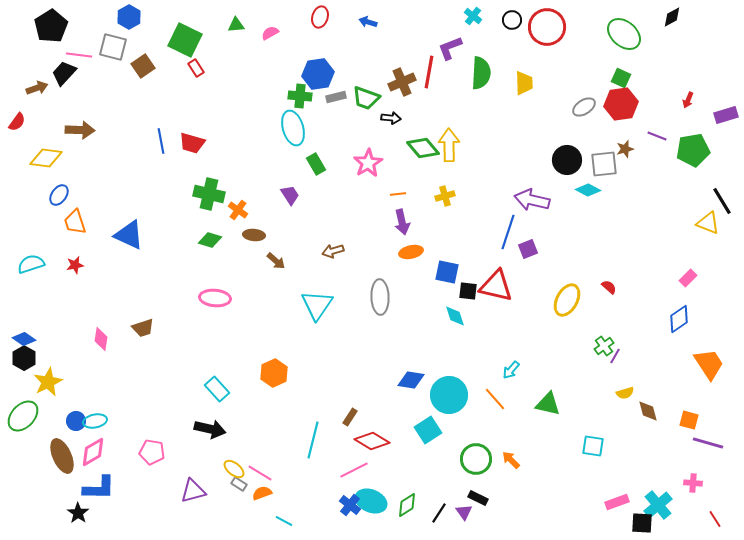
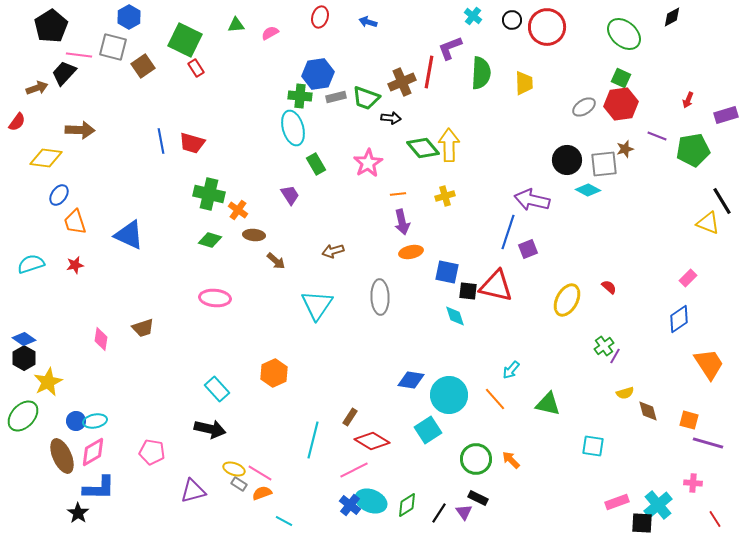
yellow ellipse at (234, 469): rotated 20 degrees counterclockwise
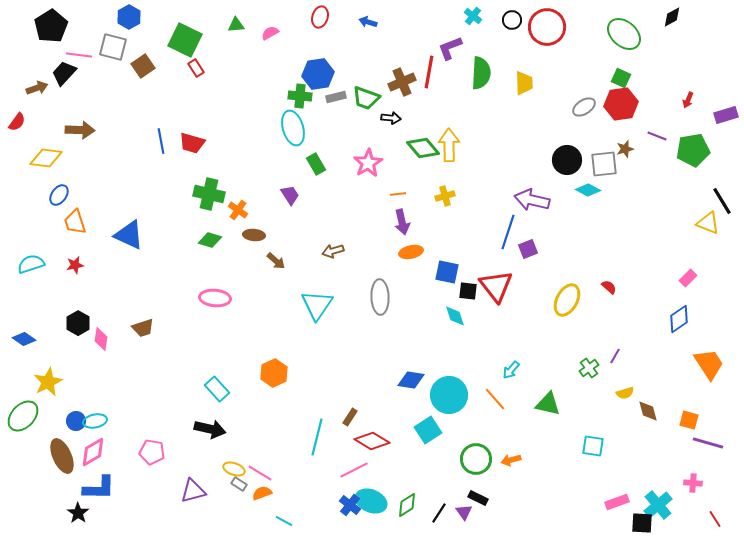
red triangle at (496, 286): rotated 39 degrees clockwise
green cross at (604, 346): moved 15 px left, 22 px down
black hexagon at (24, 358): moved 54 px right, 35 px up
cyan line at (313, 440): moved 4 px right, 3 px up
orange arrow at (511, 460): rotated 60 degrees counterclockwise
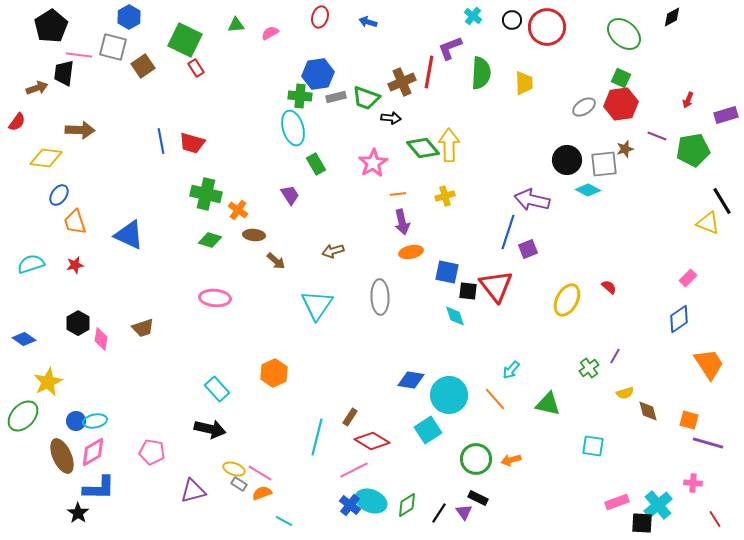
black trapezoid at (64, 73): rotated 36 degrees counterclockwise
pink star at (368, 163): moved 5 px right
green cross at (209, 194): moved 3 px left
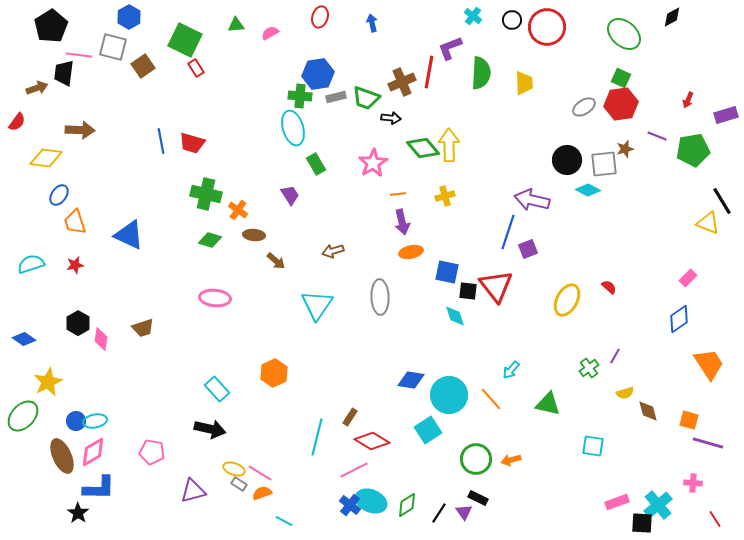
blue arrow at (368, 22): moved 4 px right, 1 px down; rotated 60 degrees clockwise
orange line at (495, 399): moved 4 px left
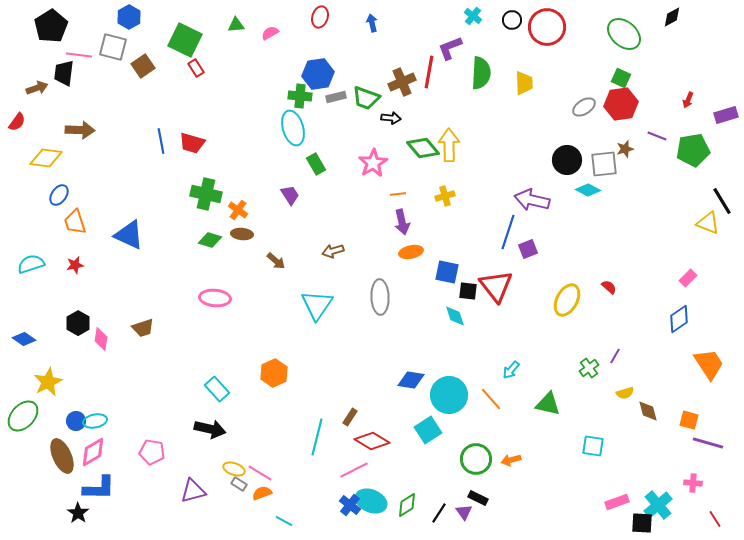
brown ellipse at (254, 235): moved 12 px left, 1 px up
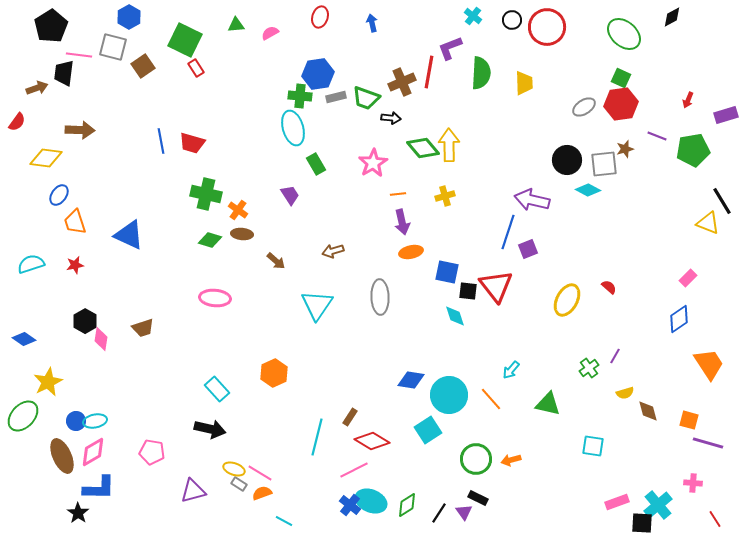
black hexagon at (78, 323): moved 7 px right, 2 px up
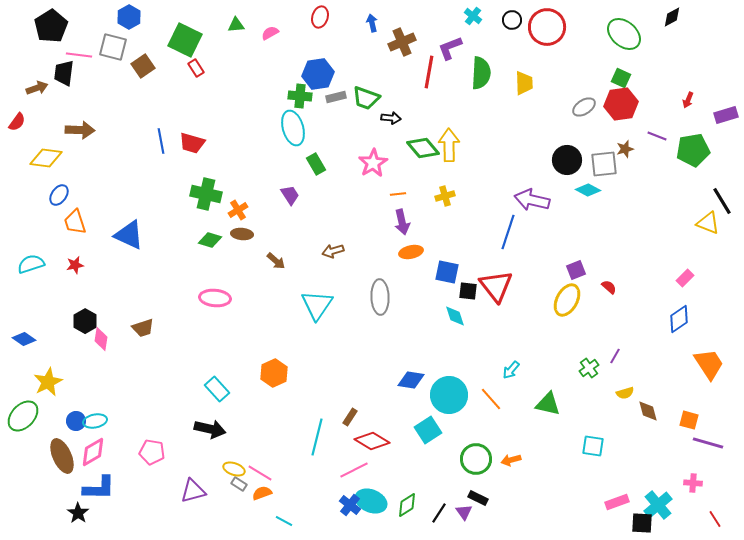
brown cross at (402, 82): moved 40 px up
orange cross at (238, 210): rotated 24 degrees clockwise
purple square at (528, 249): moved 48 px right, 21 px down
pink rectangle at (688, 278): moved 3 px left
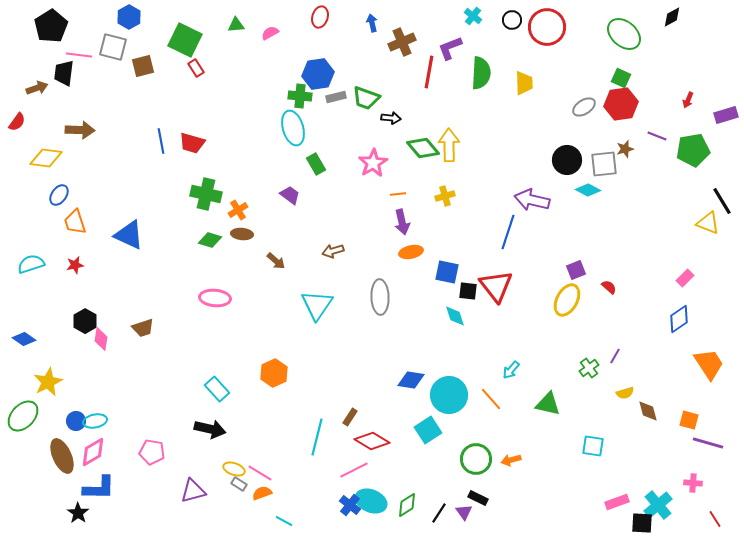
brown square at (143, 66): rotated 20 degrees clockwise
purple trapezoid at (290, 195): rotated 20 degrees counterclockwise
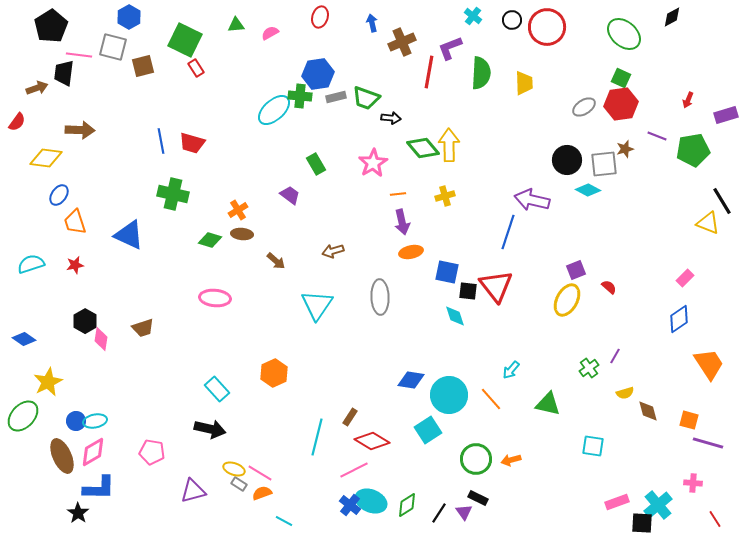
cyan ellipse at (293, 128): moved 19 px left, 18 px up; rotated 64 degrees clockwise
green cross at (206, 194): moved 33 px left
